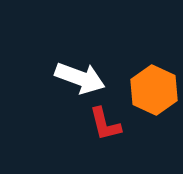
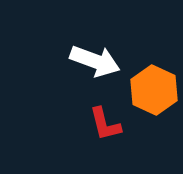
white arrow: moved 15 px right, 17 px up
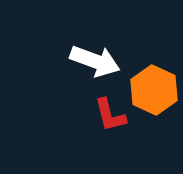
red L-shape: moved 5 px right, 9 px up
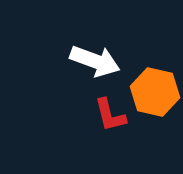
orange hexagon: moved 1 px right, 2 px down; rotated 12 degrees counterclockwise
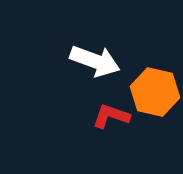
red L-shape: moved 1 px right, 1 px down; rotated 123 degrees clockwise
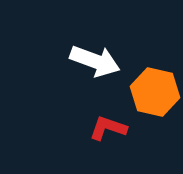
red L-shape: moved 3 px left, 12 px down
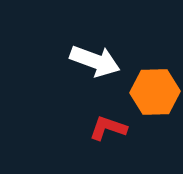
orange hexagon: rotated 15 degrees counterclockwise
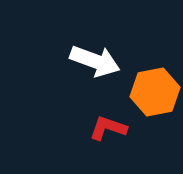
orange hexagon: rotated 9 degrees counterclockwise
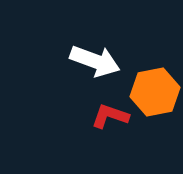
red L-shape: moved 2 px right, 12 px up
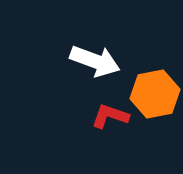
orange hexagon: moved 2 px down
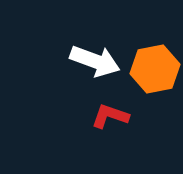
orange hexagon: moved 25 px up
